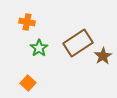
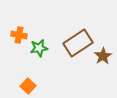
orange cross: moved 8 px left, 13 px down
green star: rotated 24 degrees clockwise
orange square: moved 3 px down
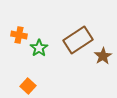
brown rectangle: moved 3 px up
green star: rotated 24 degrees counterclockwise
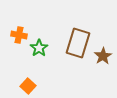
brown rectangle: moved 3 px down; rotated 40 degrees counterclockwise
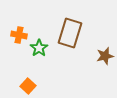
brown rectangle: moved 8 px left, 10 px up
brown star: moved 2 px right; rotated 18 degrees clockwise
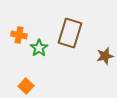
orange square: moved 2 px left
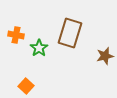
orange cross: moved 3 px left
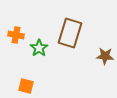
brown star: rotated 18 degrees clockwise
orange square: rotated 28 degrees counterclockwise
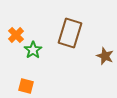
orange cross: rotated 35 degrees clockwise
green star: moved 6 px left, 2 px down
brown star: rotated 18 degrees clockwise
